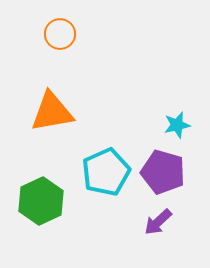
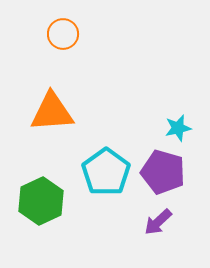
orange circle: moved 3 px right
orange triangle: rotated 6 degrees clockwise
cyan star: moved 1 px right, 3 px down
cyan pentagon: rotated 12 degrees counterclockwise
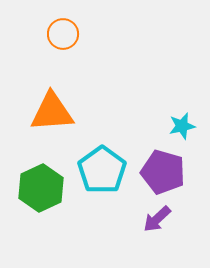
cyan star: moved 4 px right, 2 px up
cyan pentagon: moved 4 px left, 2 px up
green hexagon: moved 13 px up
purple arrow: moved 1 px left, 3 px up
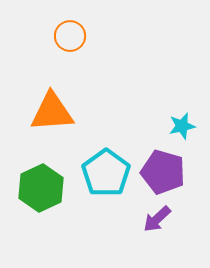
orange circle: moved 7 px right, 2 px down
cyan pentagon: moved 4 px right, 3 px down
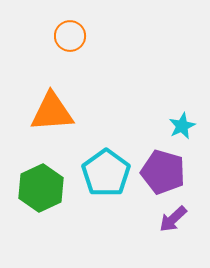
cyan star: rotated 12 degrees counterclockwise
purple arrow: moved 16 px right
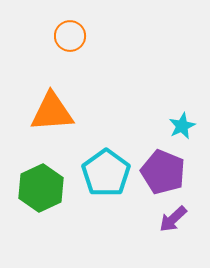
purple pentagon: rotated 6 degrees clockwise
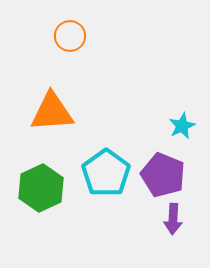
purple pentagon: moved 3 px down
purple arrow: rotated 44 degrees counterclockwise
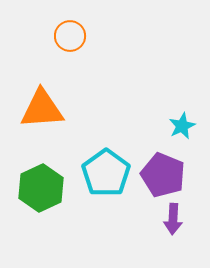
orange triangle: moved 10 px left, 3 px up
